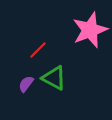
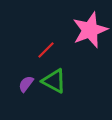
red line: moved 8 px right
green triangle: moved 3 px down
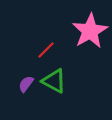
pink star: moved 1 px down; rotated 9 degrees counterclockwise
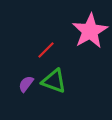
green triangle: rotated 8 degrees counterclockwise
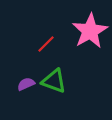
red line: moved 6 px up
purple semicircle: rotated 30 degrees clockwise
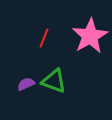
pink star: moved 5 px down
red line: moved 2 px left, 6 px up; rotated 24 degrees counterclockwise
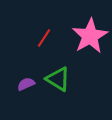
red line: rotated 12 degrees clockwise
green triangle: moved 4 px right, 2 px up; rotated 12 degrees clockwise
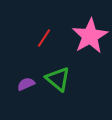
green triangle: rotated 8 degrees clockwise
